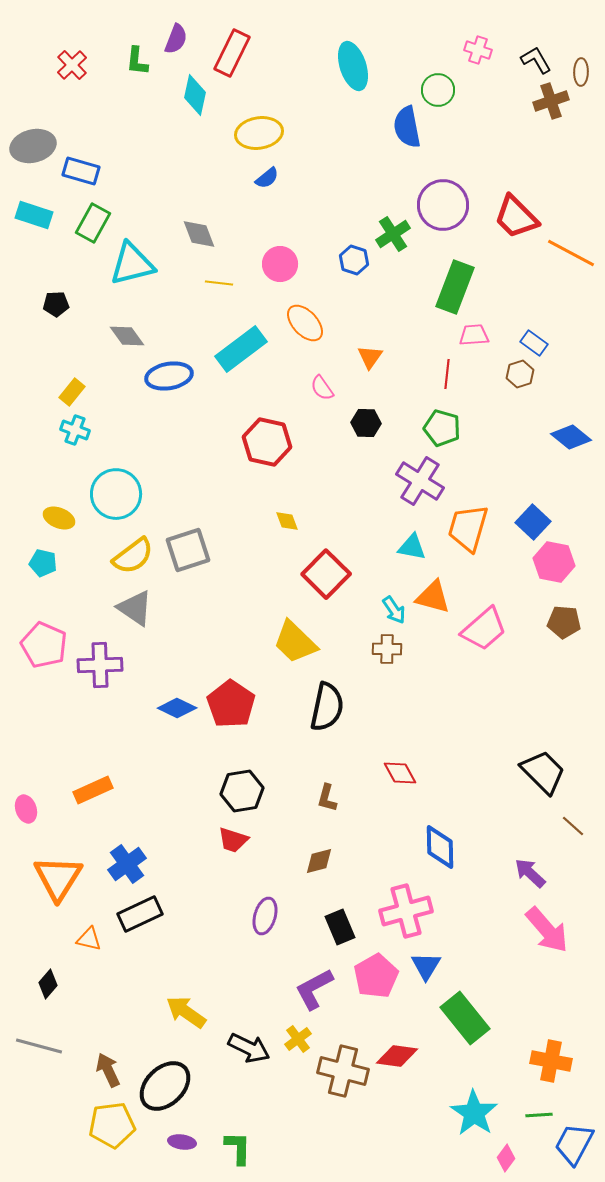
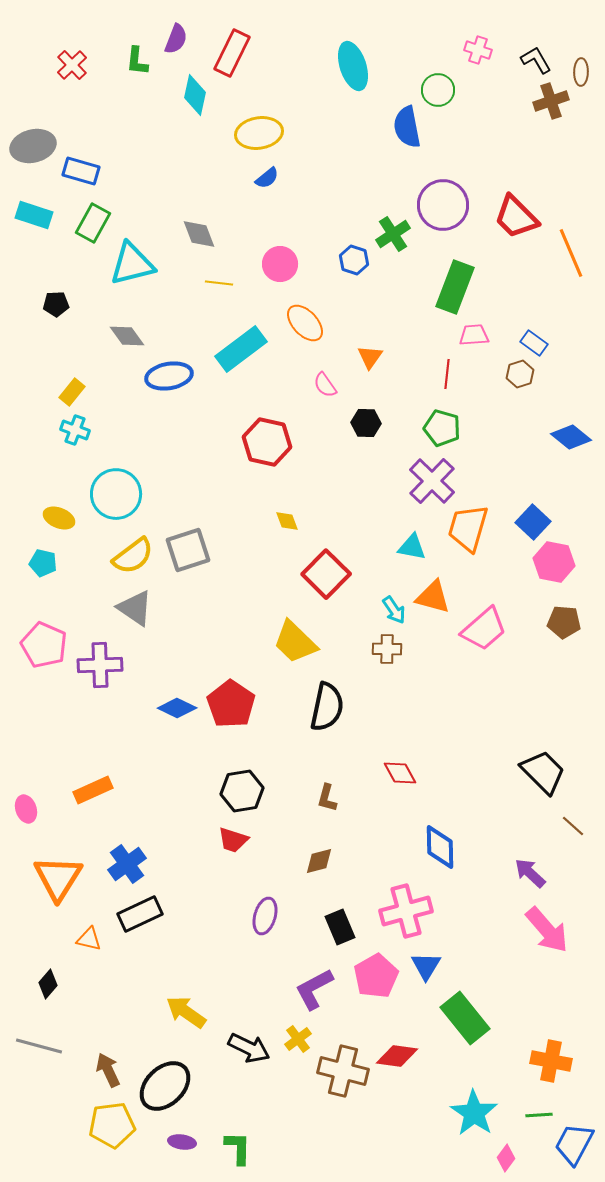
orange line at (571, 253): rotated 39 degrees clockwise
pink semicircle at (322, 388): moved 3 px right, 3 px up
purple cross at (420, 481): moved 12 px right; rotated 12 degrees clockwise
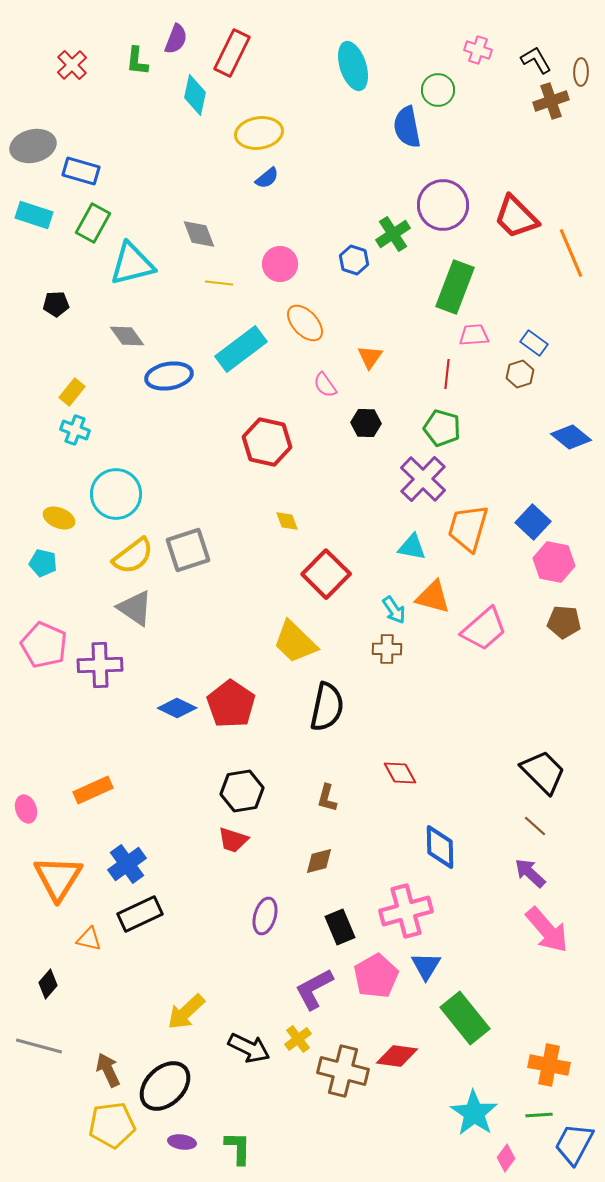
purple cross at (432, 481): moved 9 px left, 2 px up
brown line at (573, 826): moved 38 px left
yellow arrow at (186, 1012): rotated 78 degrees counterclockwise
orange cross at (551, 1061): moved 2 px left, 4 px down
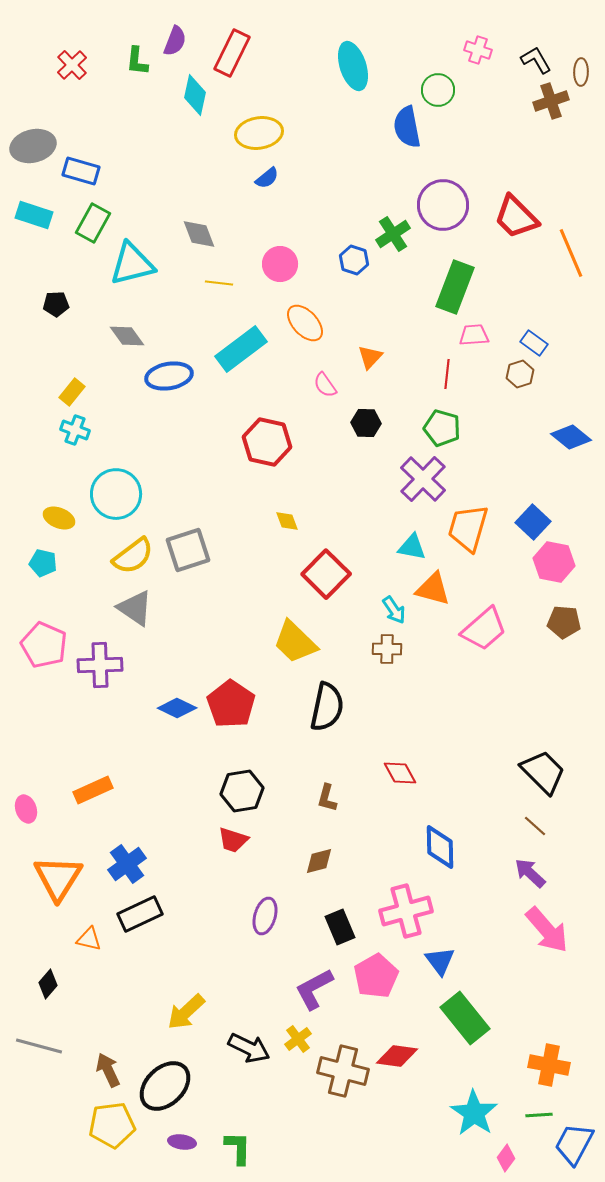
purple semicircle at (176, 39): moved 1 px left, 2 px down
orange triangle at (370, 357): rotated 8 degrees clockwise
orange triangle at (433, 597): moved 8 px up
blue triangle at (426, 966): moved 14 px right, 5 px up; rotated 8 degrees counterclockwise
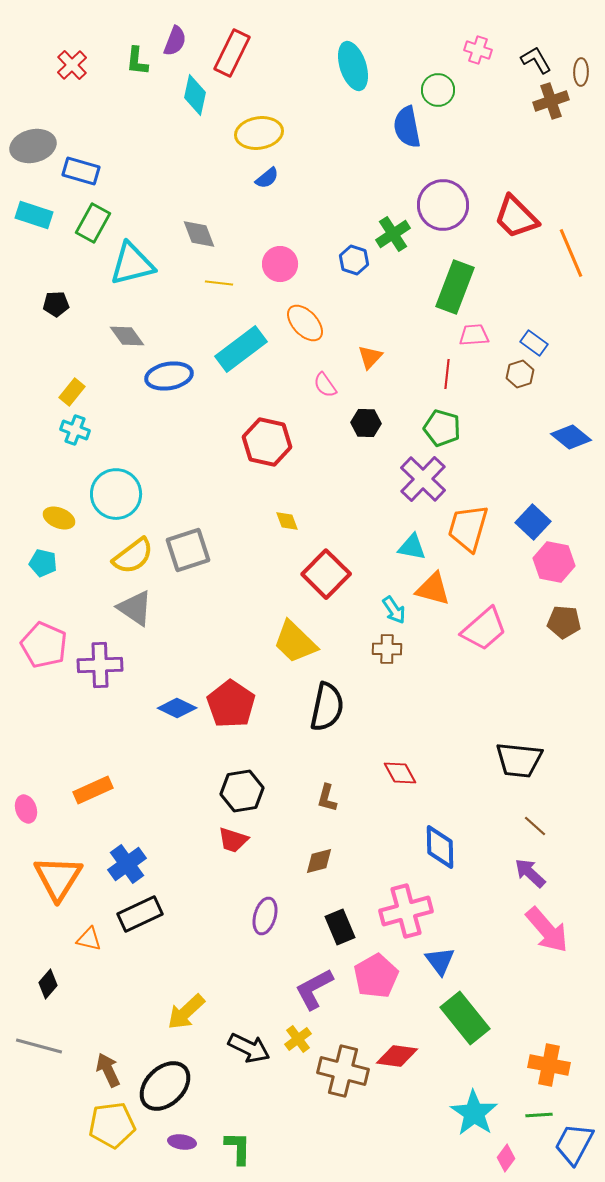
black trapezoid at (543, 772): moved 24 px left, 12 px up; rotated 141 degrees clockwise
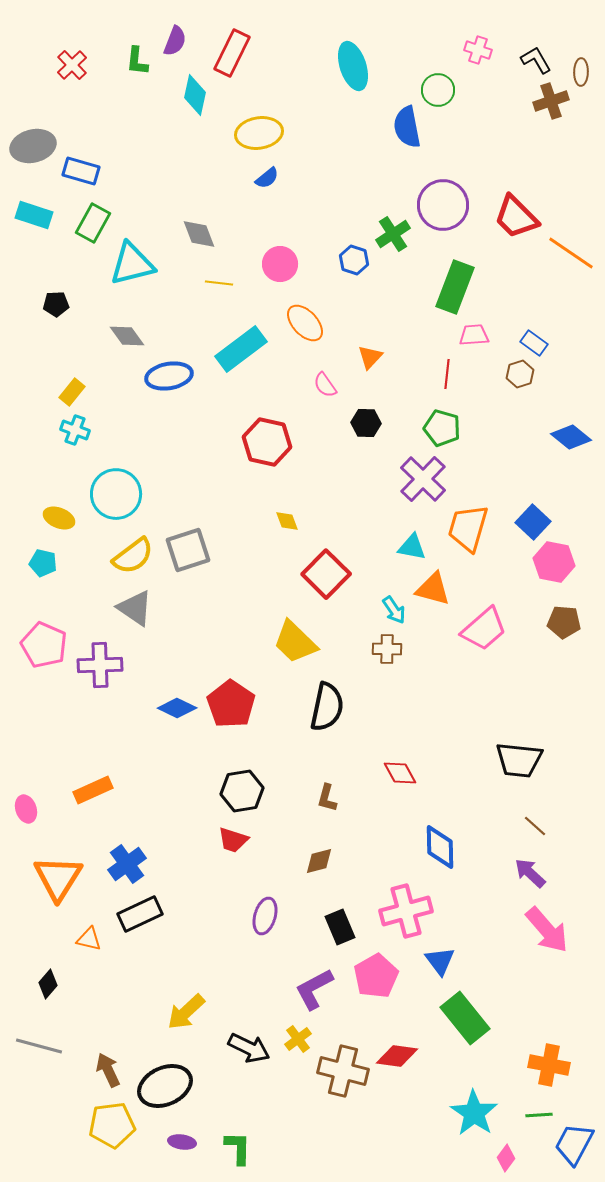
orange line at (571, 253): rotated 33 degrees counterclockwise
black ellipse at (165, 1086): rotated 20 degrees clockwise
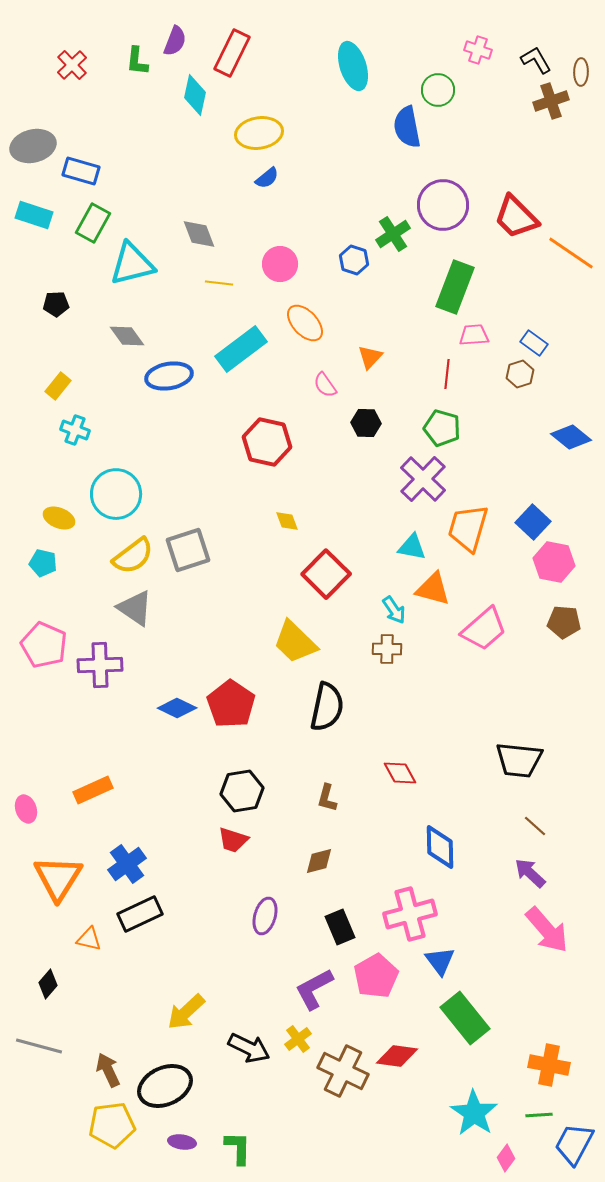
yellow rectangle at (72, 392): moved 14 px left, 6 px up
pink cross at (406, 911): moved 4 px right, 3 px down
brown cross at (343, 1071): rotated 12 degrees clockwise
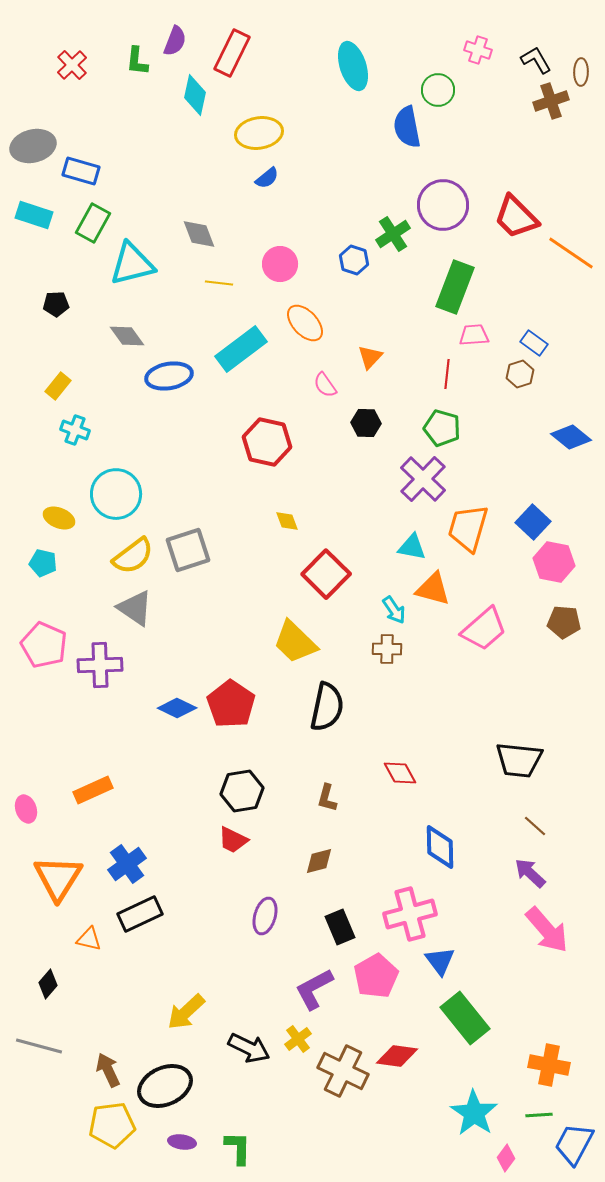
red trapezoid at (233, 840): rotated 8 degrees clockwise
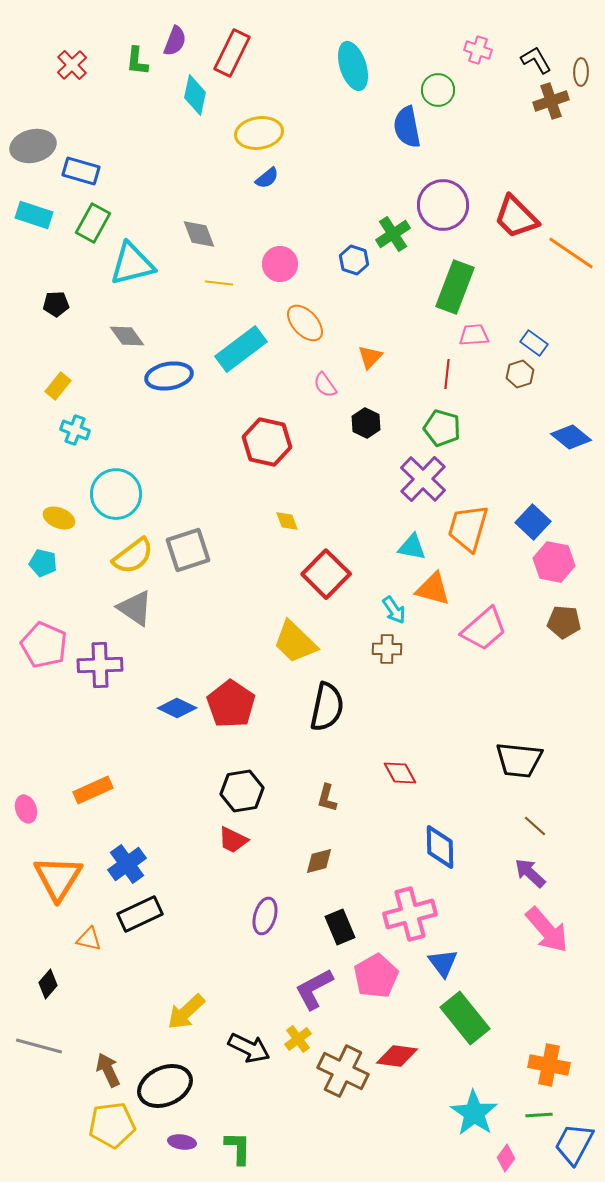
black hexagon at (366, 423): rotated 24 degrees clockwise
blue triangle at (440, 961): moved 3 px right, 2 px down
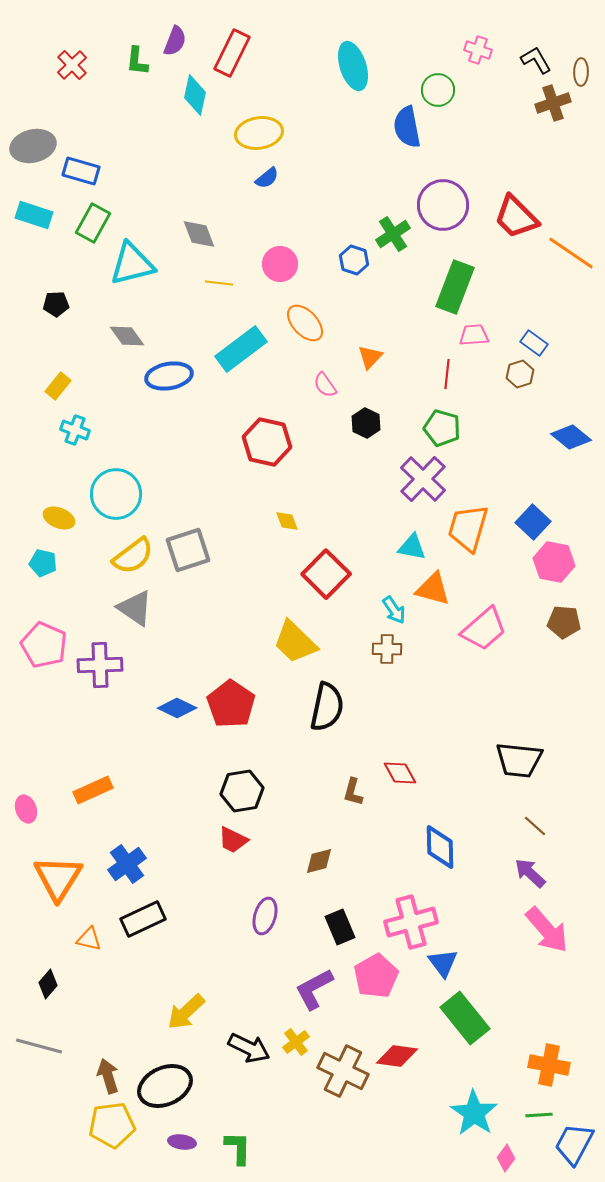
brown cross at (551, 101): moved 2 px right, 2 px down
brown L-shape at (327, 798): moved 26 px right, 6 px up
black rectangle at (140, 914): moved 3 px right, 5 px down
pink cross at (410, 914): moved 1 px right, 8 px down
yellow cross at (298, 1039): moved 2 px left, 3 px down
brown arrow at (108, 1070): moved 6 px down; rotated 8 degrees clockwise
